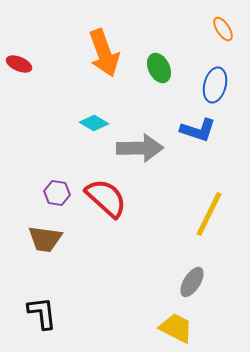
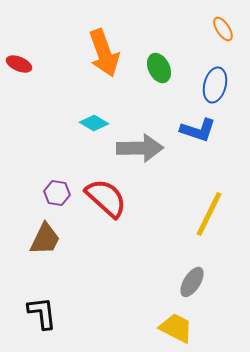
brown trapezoid: rotated 72 degrees counterclockwise
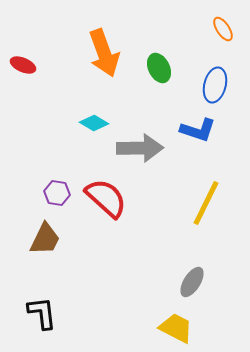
red ellipse: moved 4 px right, 1 px down
yellow line: moved 3 px left, 11 px up
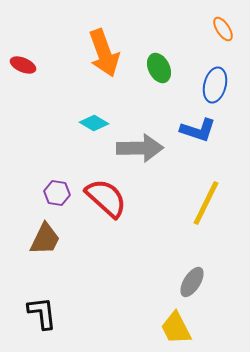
yellow trapezoid: rotated 144 degrees counterclockwise
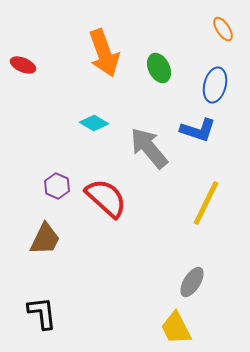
gray arrow: moved 9 px right; rotated 129 degrees counterclockwise
purple hexagon: moved 7 px up; rotated 15 degrees clockwise
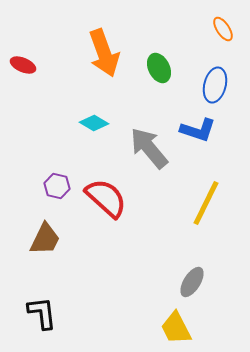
purple hexagon: rotated 10 degrees counterclockwise
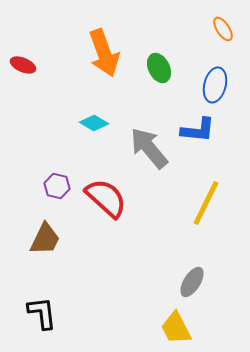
blue L-shape: rotated 12 degrees counterclockwise
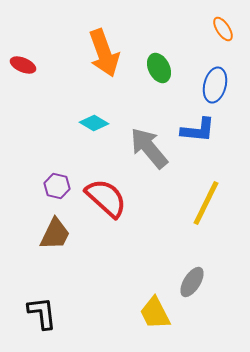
brown trapezoid: moved 10 px right, 5 px up
yellow trapezoid: moved 21 px left, 15 px up
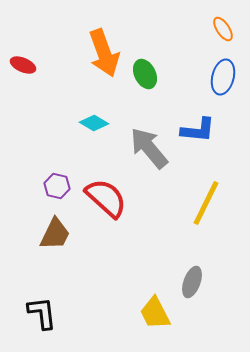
green ellipse: moved 14 px left, 6 px down
blue ellipse: moved 8 px right, 8 px up
gray ellipse: rotated 12 degrees counterclockwise
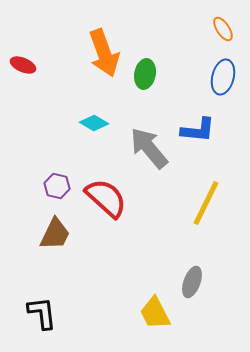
green ellipse: rotated 36 degrees clockwise
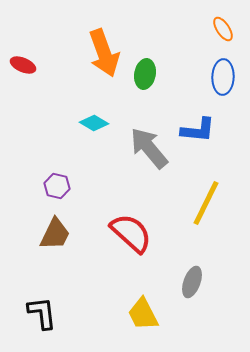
blue ellipse: rotated 12 degrees counterclockwise
red semicircle: moved 25 px right, 35 px down
yellow trapezoid: moved 12 px left, 1 px down
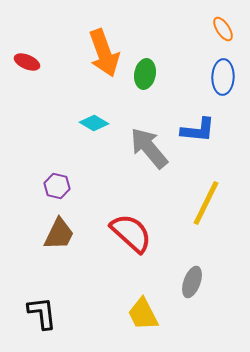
red ellipse: moved 4 px right, 3 px up
brown trapezoid: moved 4 px right
